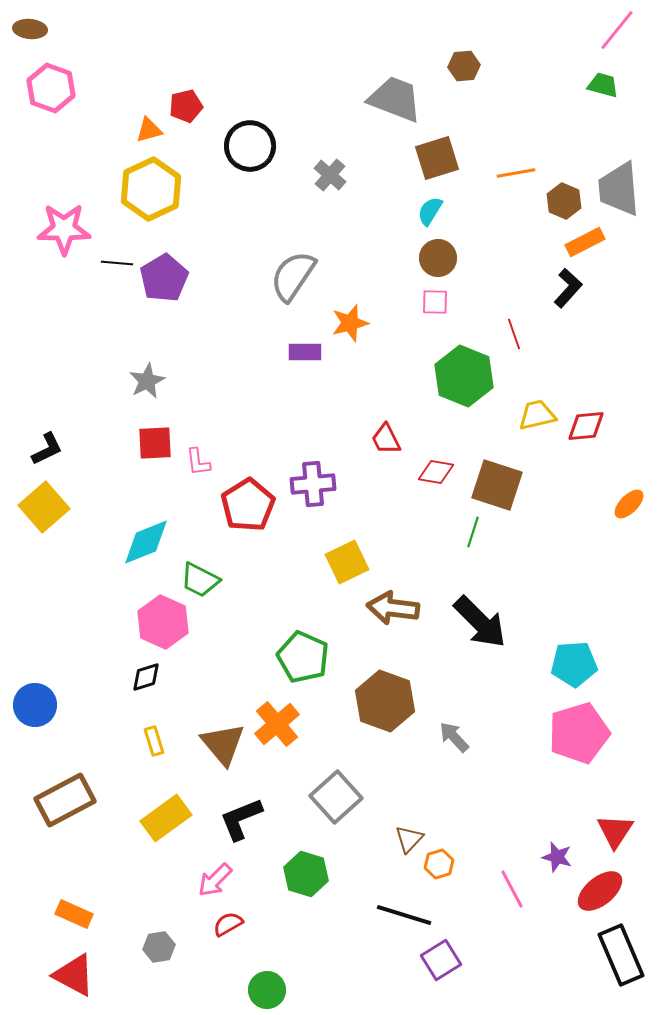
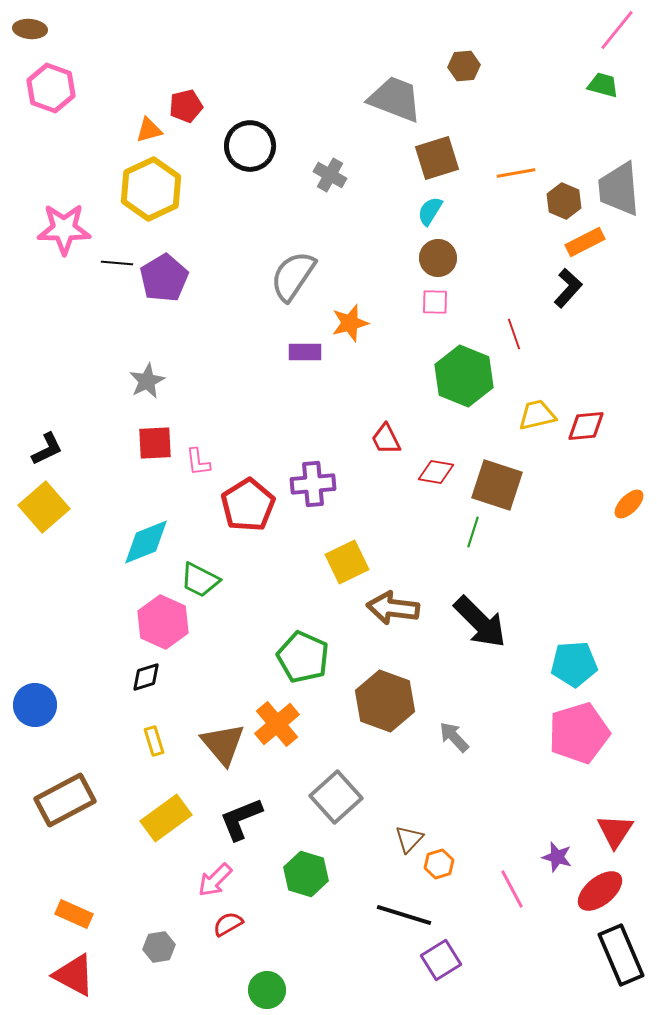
gray cross at (330, 175): rotated 12 degrees counterclockwise
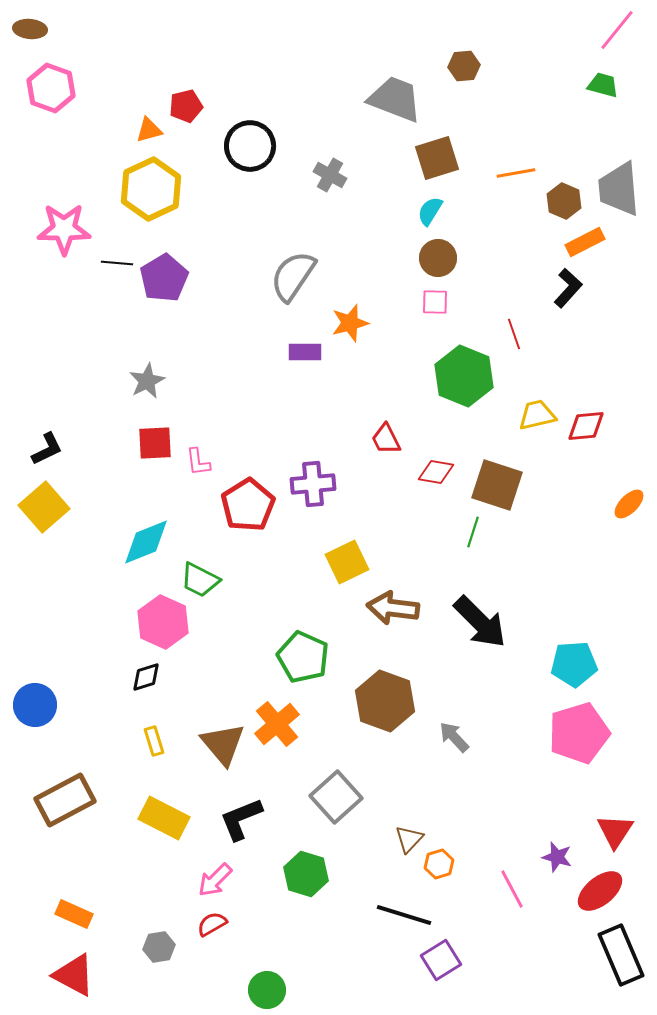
yellow rectangle at (166, 818): moved 2 px left; rotated 63 degrees clockwise
red semicircle at (228, 924): moved 16 px left
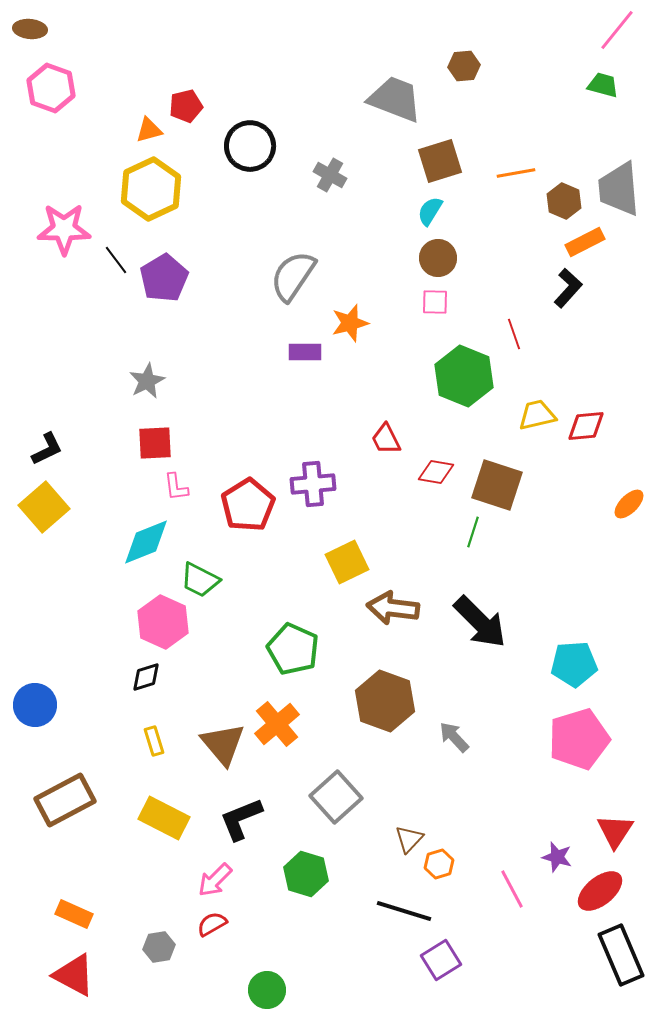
brown square at (437, 158): moved 3 px right, 3 px down
black line at (117, 263): moved 1 px left, 3 px up; rotated 48 degrees clockwise
pink L-shape at (198, 462): moved 22 px left, 25 px down
green pentagon at (303, 657): moved 10 px left, 8 px up
pink pentagon at (579, 733): moved 6 px down
black line at (404, 915): moved 4 px up
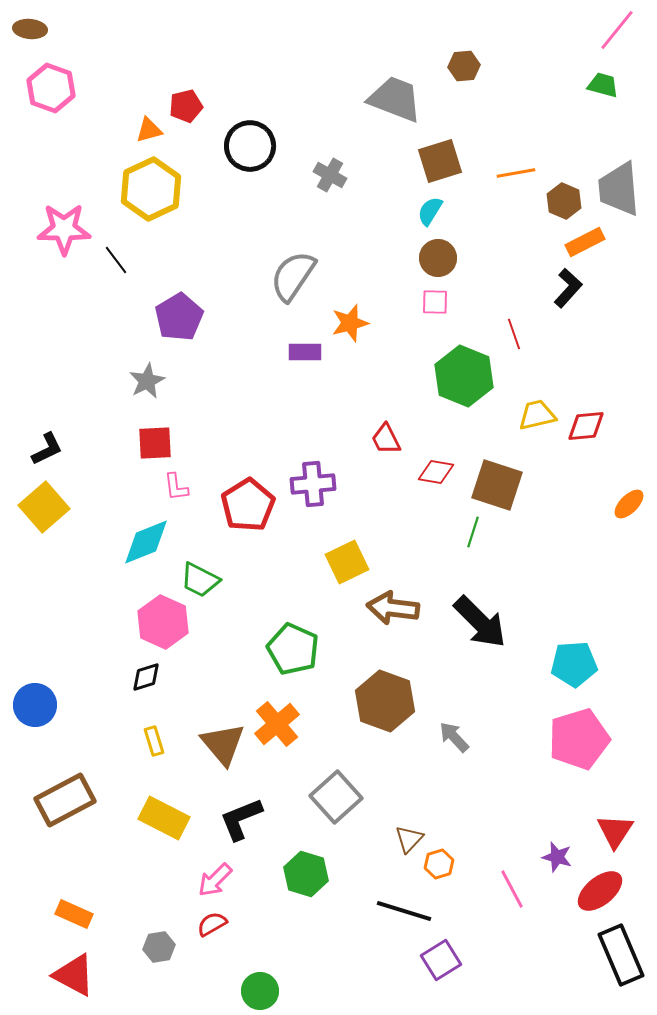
purple pentagon at (164, 278): moved 15 px right, 39 px down
green circle at (267, 990): moved 7 px left, 1 px down
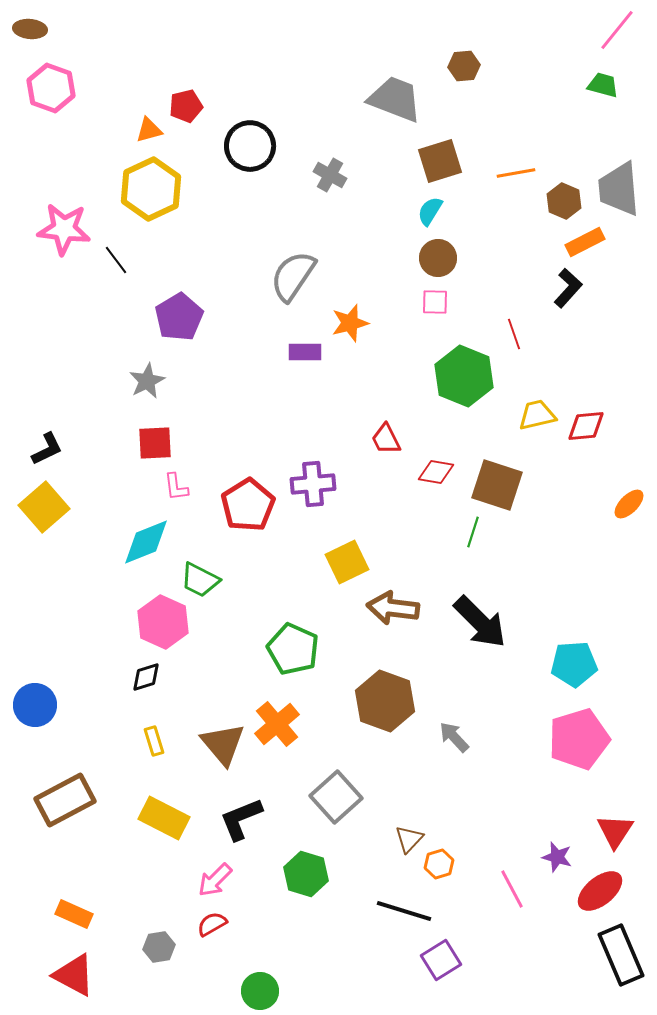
pink star at (64, 229): rotated 6 degrees clockwise
